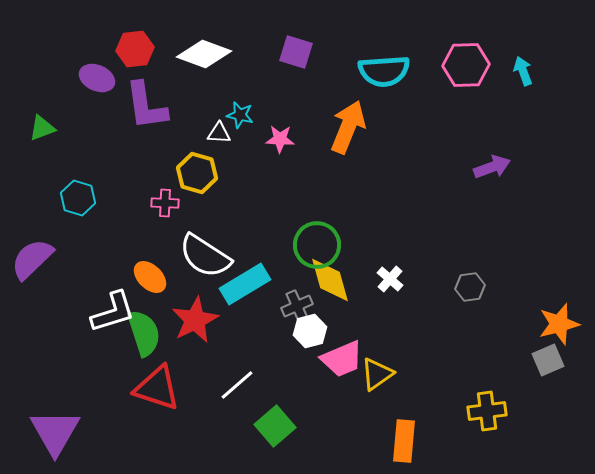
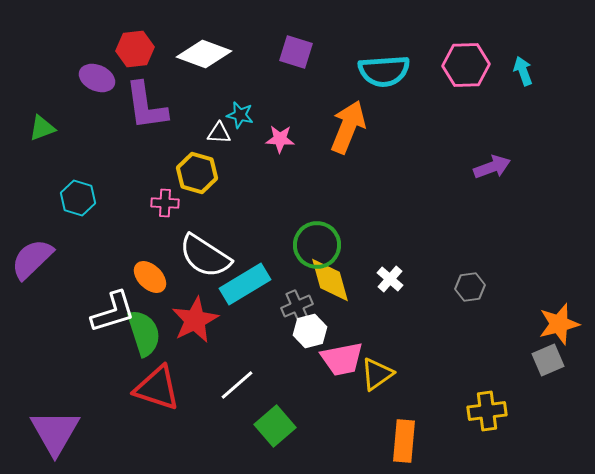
pink trapezoid: rotated 12 degrees clockwise
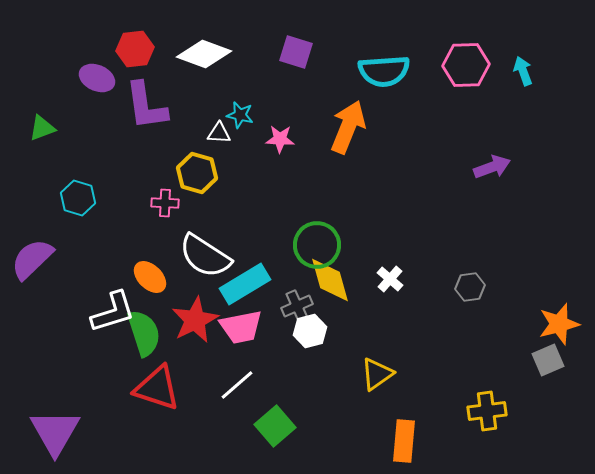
pink trapezoid: moved 101 px left, 32 px up
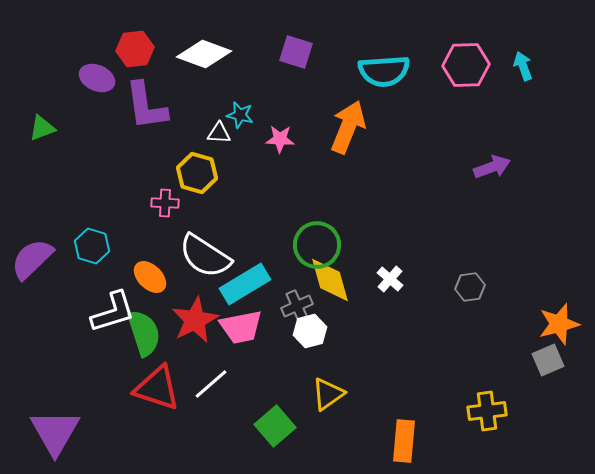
cyan arrow: moved 5 px up
cyan hexagon: moved 14 px right, 48 px down
yellow triangle: moved 49 px left, 20 px down
white line: moved 26 px left, 1 px up
